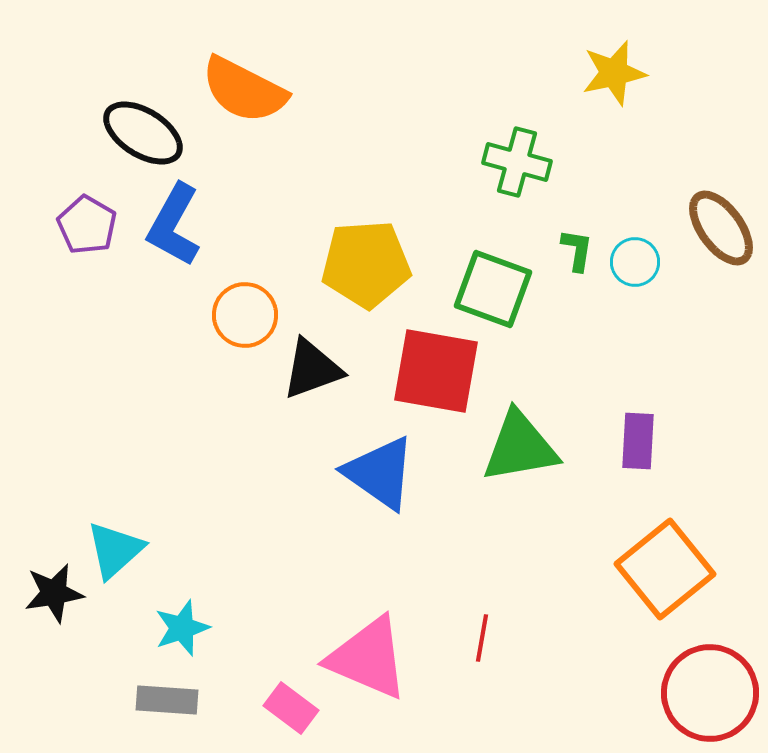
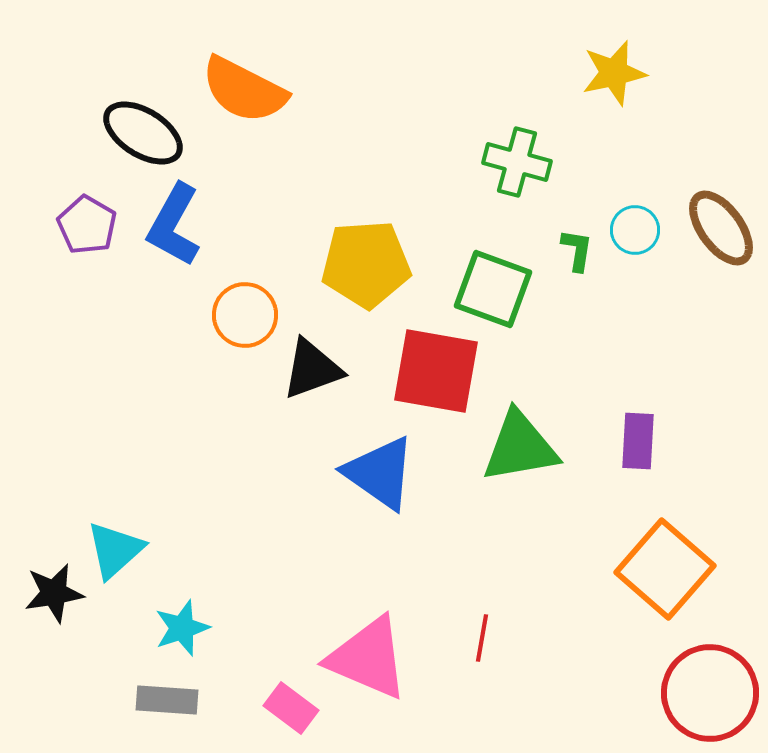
cyan circle: moved 32 px up
orange square: rotated 10 degrees counterclockwise
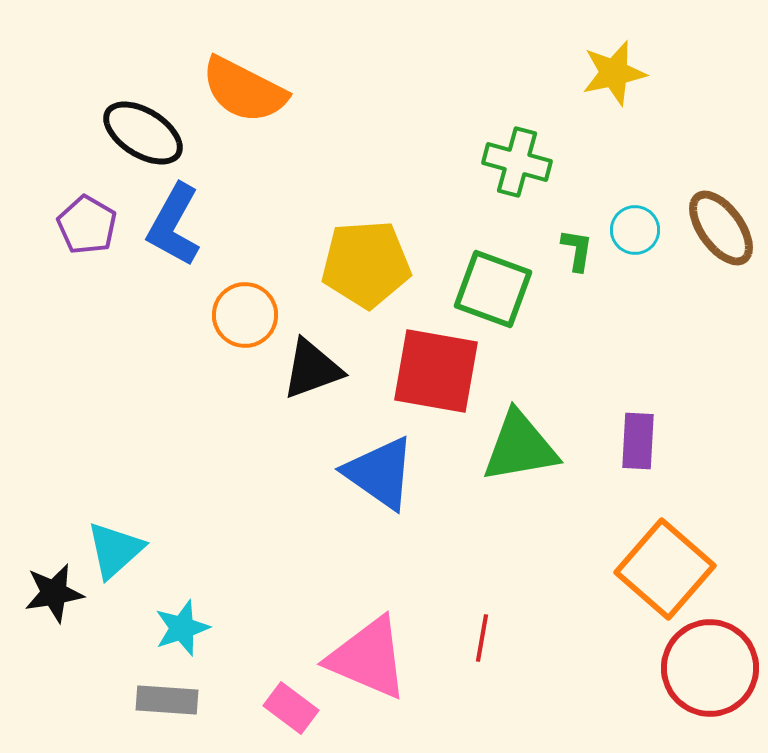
red circle: moved 25 px up
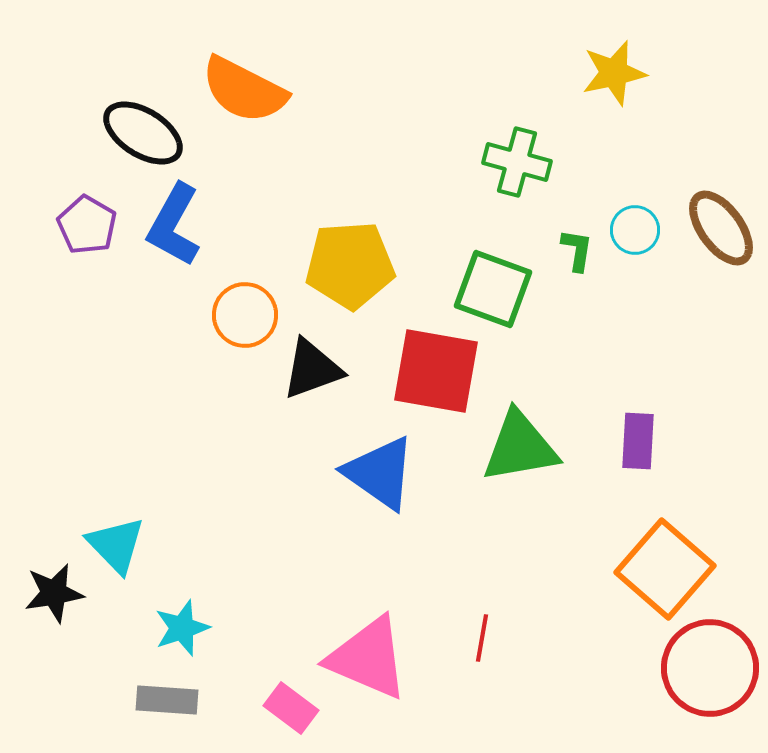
yellow pentagon: moved 16 px left, 1 px down
cyan triangle: moved 1 px right, 5 px up; rotated 32 degrees counterclockwise
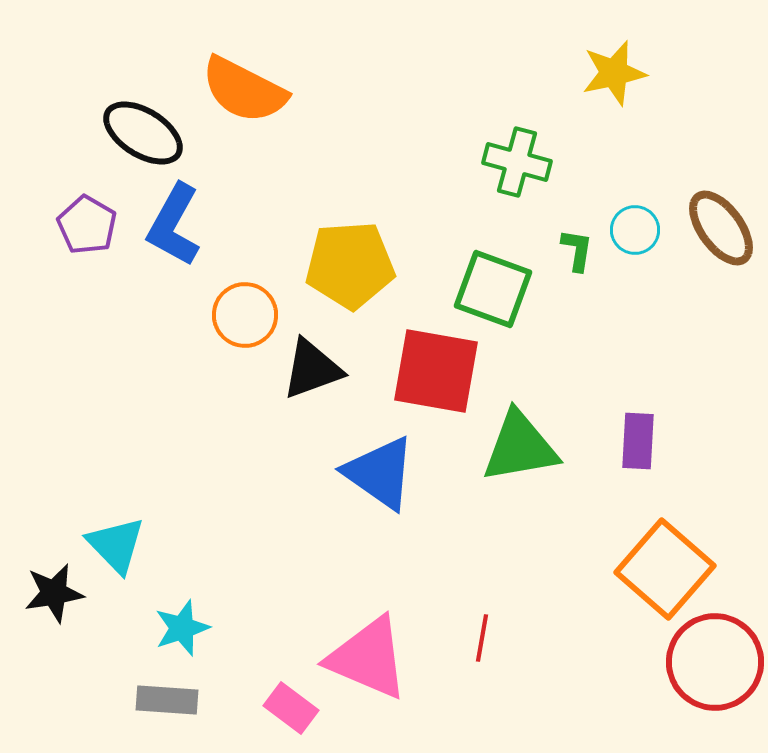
red circle: moved 5 px right, 6 px up
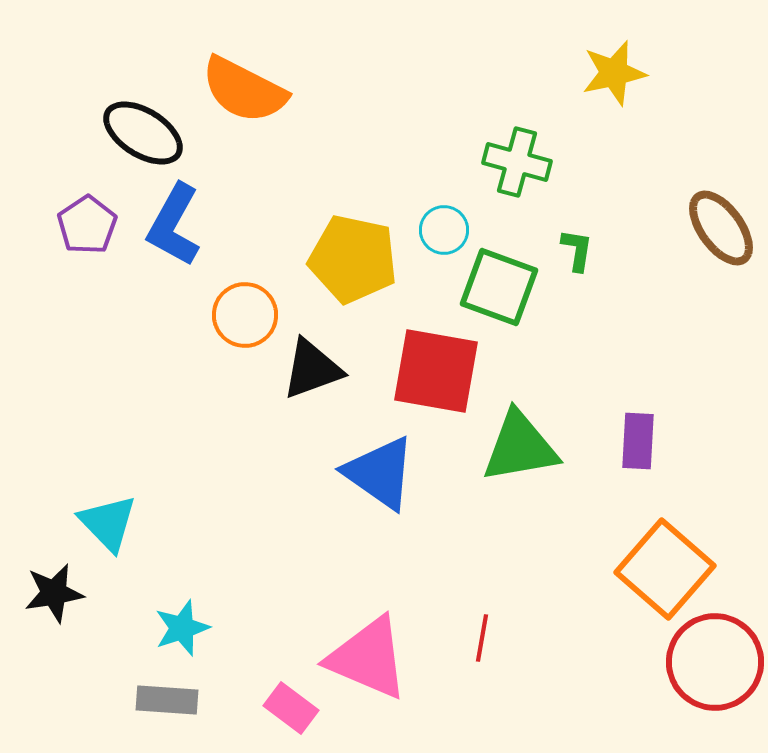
purple pentagon: rotated 8 degrees clockwise
cyan circle: moved 191 px left
yellow pentagon: moved 3 px right, 6 px up; rotated 16 degrees clockwise
green square: moved 6 px right, 2 px up
cyan triangle: moved 8 px left, 22 px up
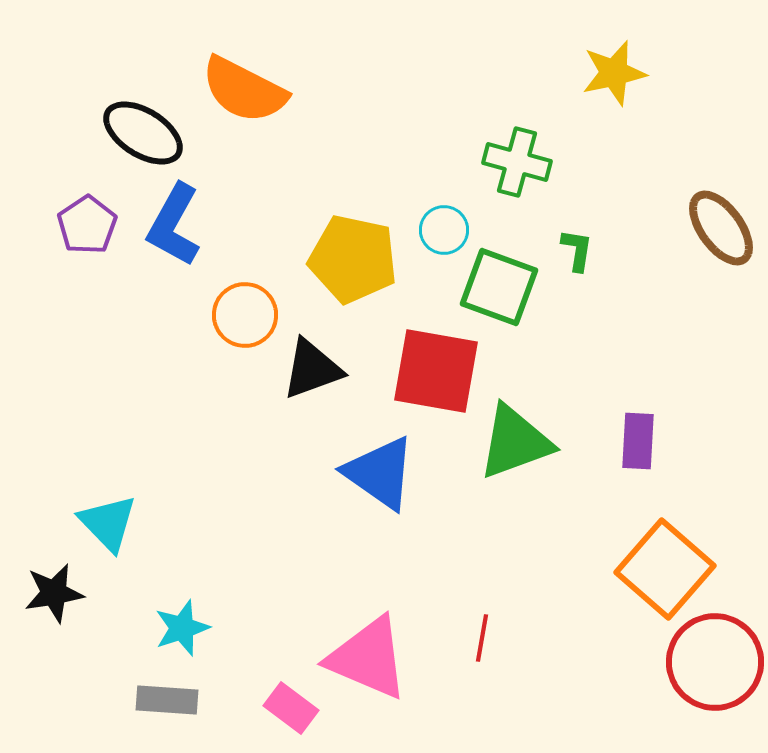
green triangle: moved 5 px left, 5 px up; rotated 10 degrees counterclockwise
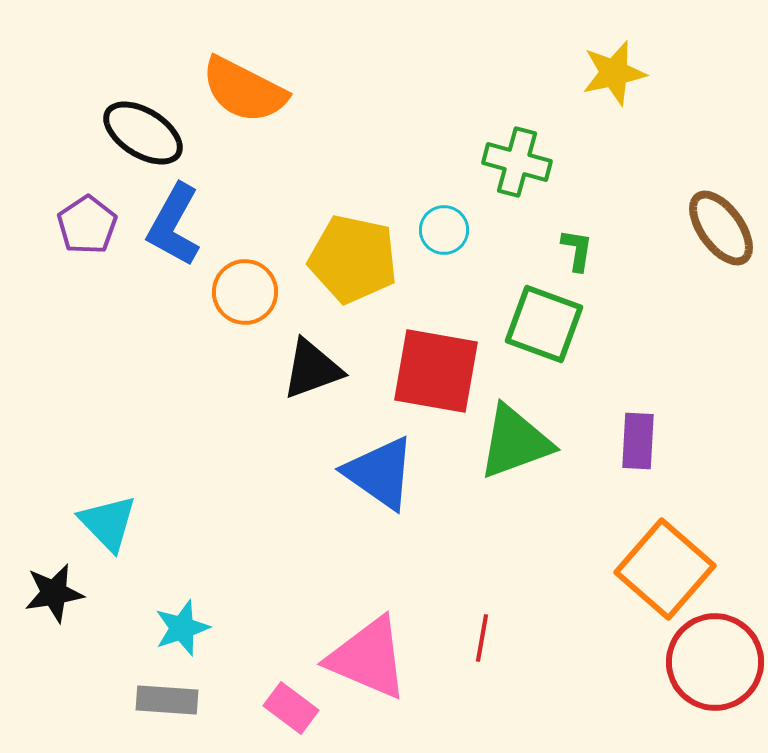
green square: moved 45 px right, 37 px down
orange circle: moved 23 px up
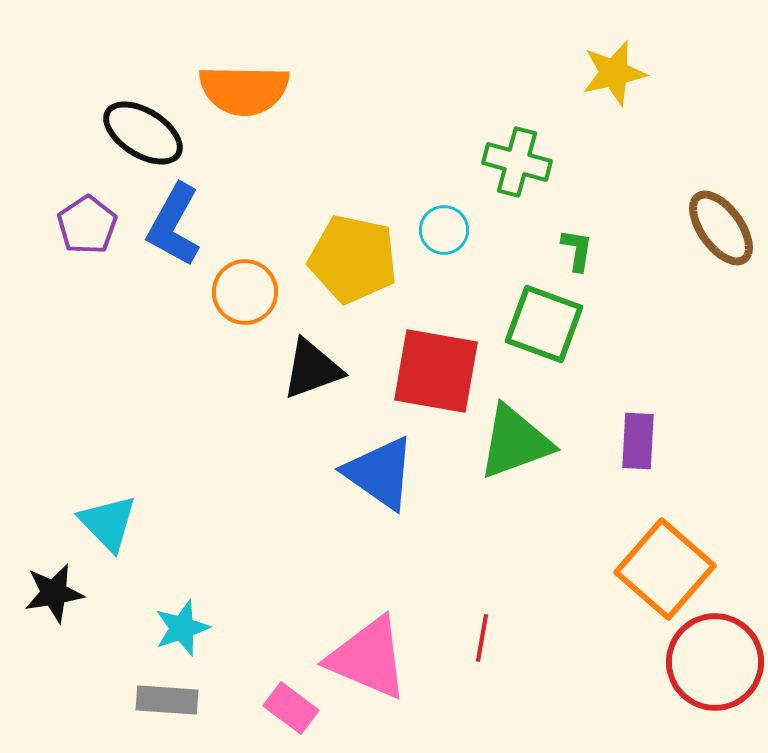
orange semicircle: rotated 26 degrees counterclockwise
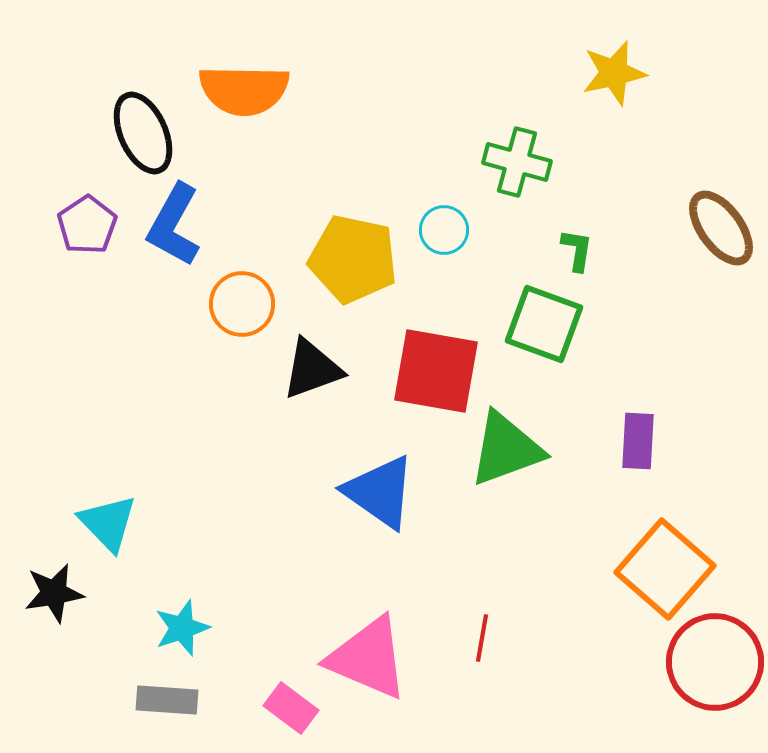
black ellipse: rotated 34 degrees clockwise
orange circle: moved 3 px left, 12 px down
green triangle: moved 9 px left, 7 px down
blue triangle: moved 19 px down
